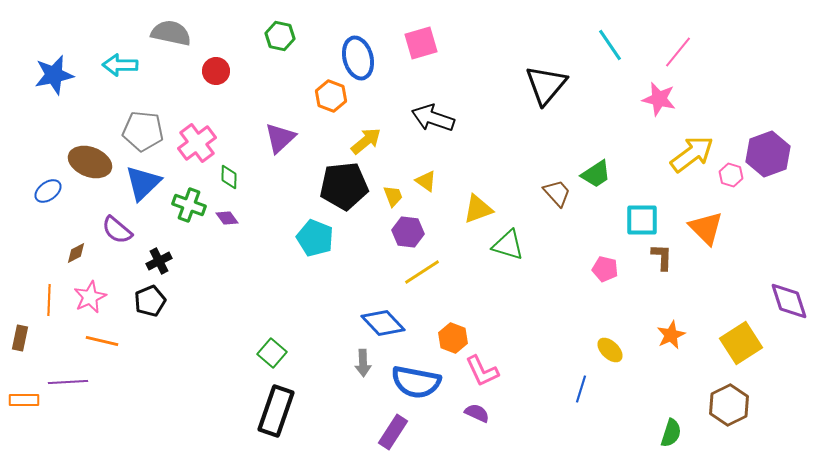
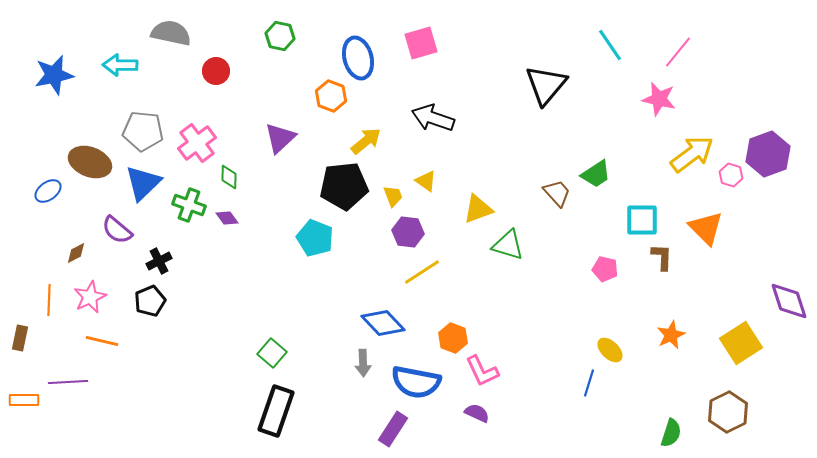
blue line at (581, 389): moved 8 px right, 6 px up
brown hexagon at (729, 405): moved 1 px left, 7 px down
purple rectangle at (393, 432): moved 3 px up
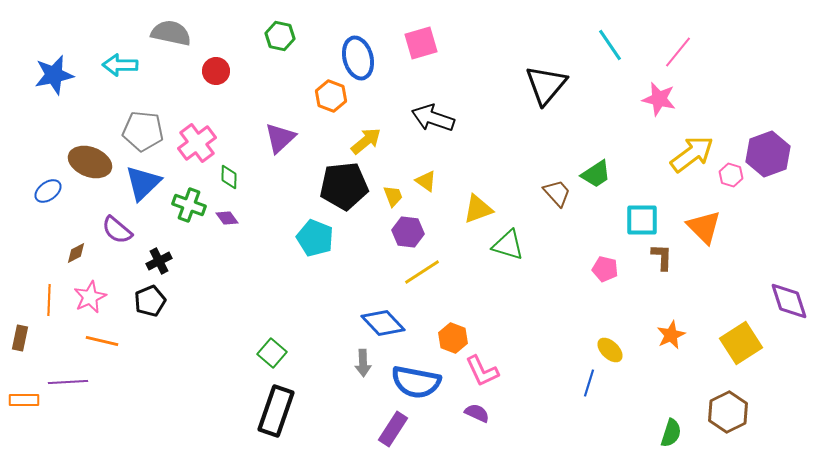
orange triangle at (706, 228): moved 2 px left, 1 px up
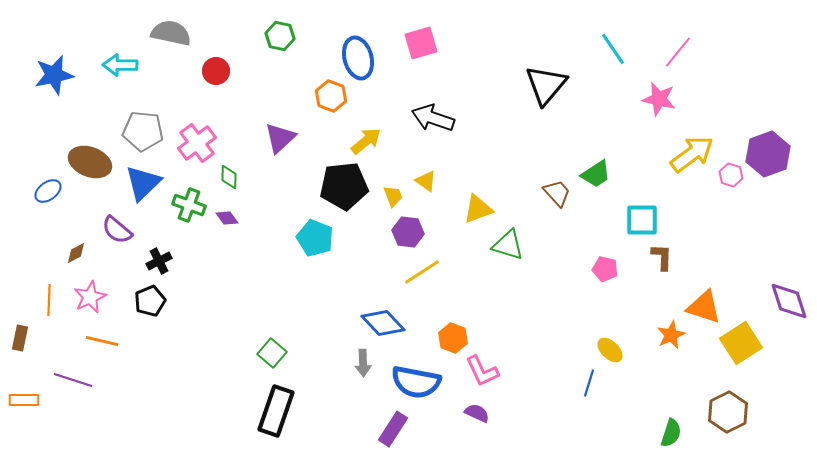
cyan line at (610, 45): moved 3 px right, 4 px down
orange triangle at (704, 227): moved 80 px down; rotated 27 degrees counterclockwise
purple line at (68, 382): moved 5 px right, 2 px up; rotated 21 degrees clockwise
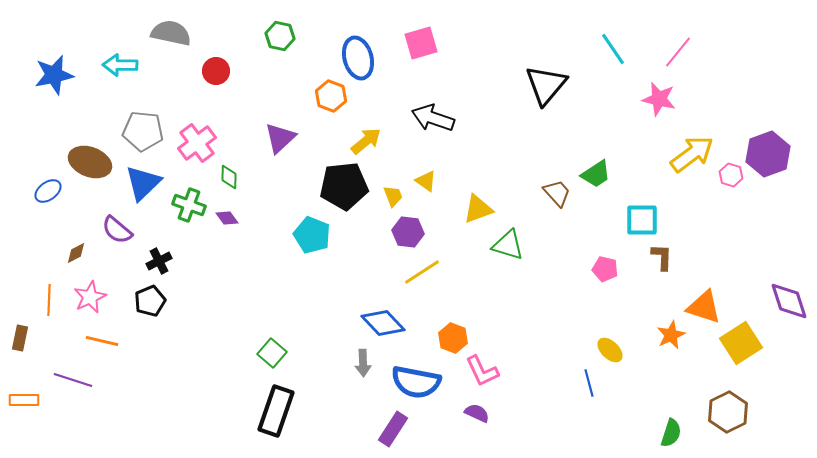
cyan pentagon at (315, 238): moved 3 px left, 3 px up
blue line at (589, 383): rotated 32 degrees counterclockwise
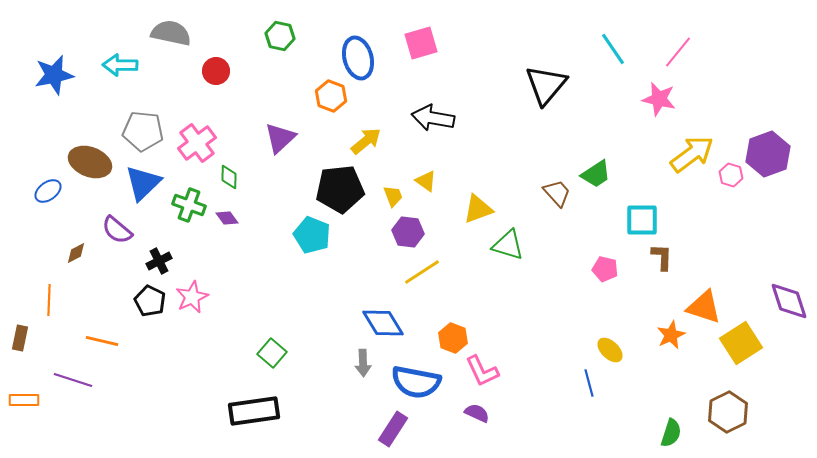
black arrow at (433, 118): rotated 9 degrees counterclockwise
black pentagon at (344, 186): moved 4 px left, 3 px down
pink star at (90, 297): moved 102 px right
black pentagon at (150, 301): rotated 24 degrees counterclockwise
blue diamond at (383, 323): rotated 12 degrees clockwise
black rectangle at (276, 411): moved 22 px left; rotated 63 degrees clockwise
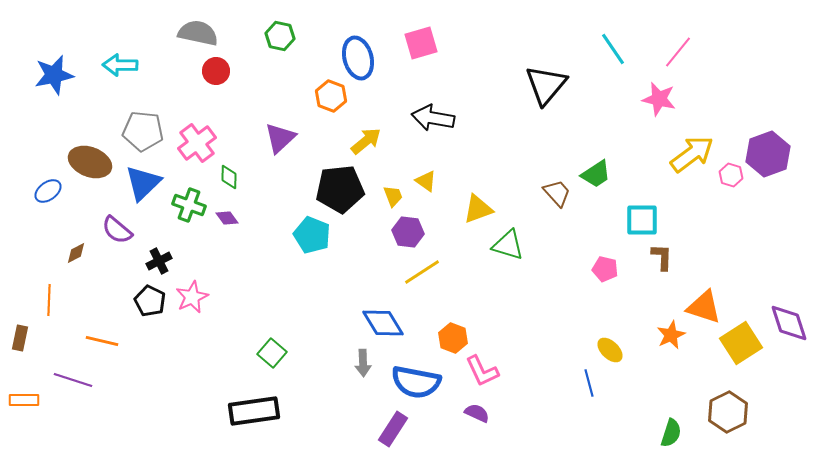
gray semicircle at (171, 33): moved 27 px right
purple diamond at (789, 301): moved 22 px down
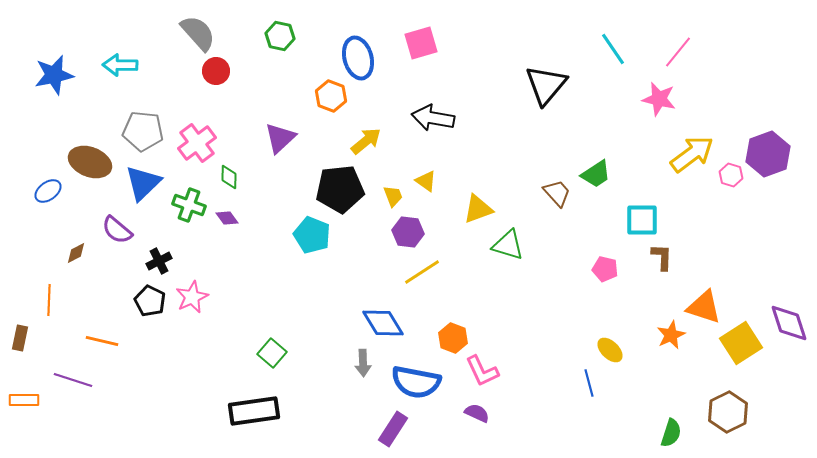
gray semicircle at (198, 33): rotated 36 degrees clockwise
